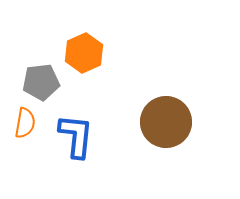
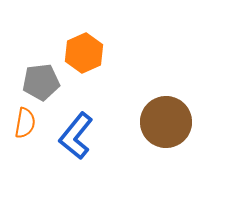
blue L-shape: rotated 147 degrees counterclockwise
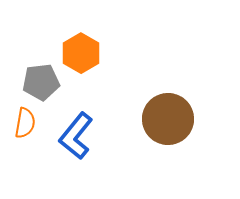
orange hexagon: moved 3 px left; rotated 6 degrees counterclockwise
brown circle: moved 2 px right, 3 px up
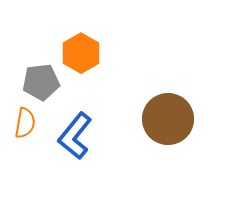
blue L-shape: moved 1 px left
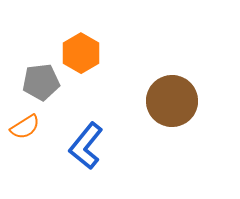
brown circle: moved 4 px right, 18 px up
orange semicircle: moved 4 px down; rotated 48 degrees clockwise
blue L-shape: moved 11 px right, 10 px down
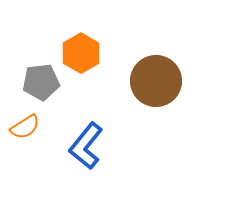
brown circle: moved 16 px left, 20 px up
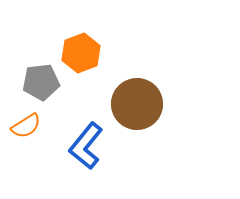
orange hexagon: rotated 9 degrees clockwise
brown circle: moved 19 px left, 23 px down
orange semicircle: moved 1 px right, 1 px up
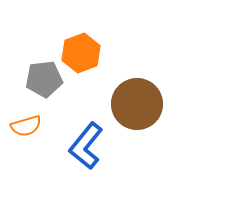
gray pentagon: moved 3 px right, 3 px up
orange semicircle: rotated 16 degrees clockwise
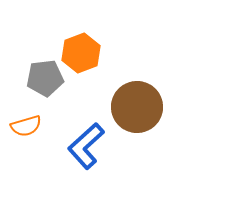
gray pentagon: moved 1 px right, 1 px up
brown circle: moved 3 px down
blue L-shape: rotated 9 degrees clockwise
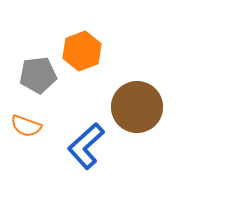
orange hexagon: moved 1 px right, 2 px up
gray pentagon: moved 7 px left, 3 px up
orange semicircle: rotated 36 degrees clockwise
